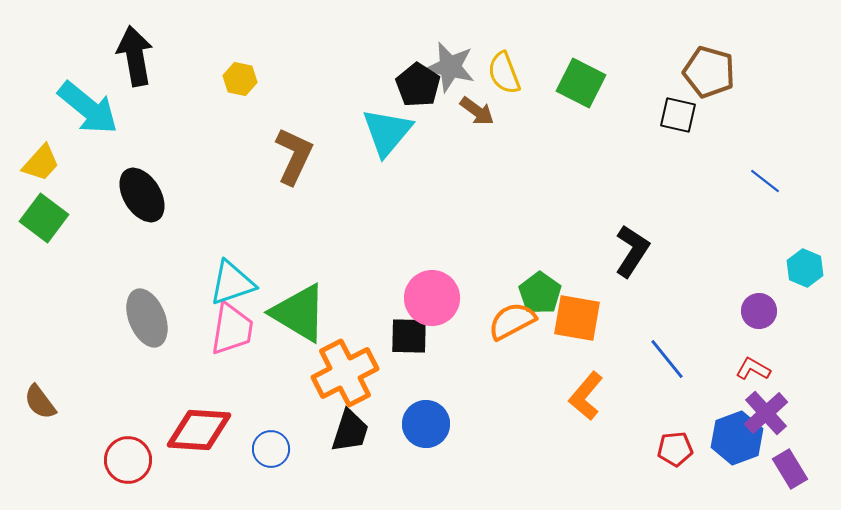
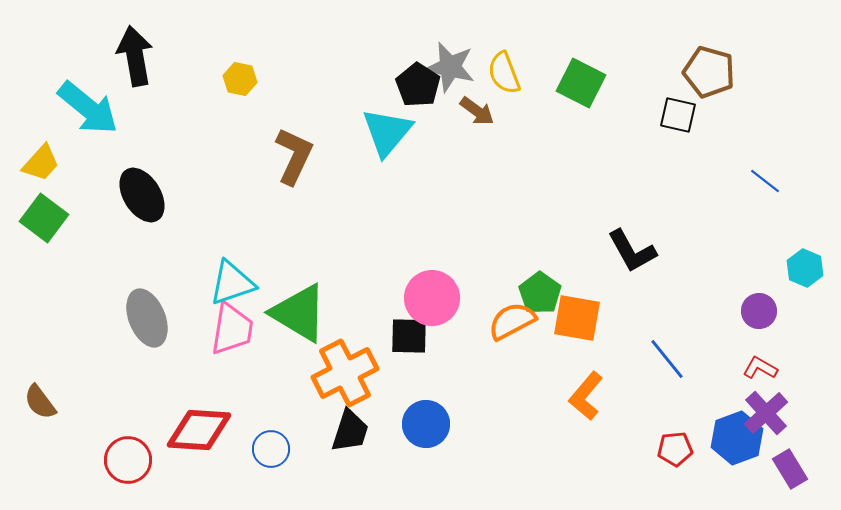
black L-shape at (632, 251): rotated 118 degrees clockwise
red L-shape at (753, 369): moved 7 px right, 1 px up
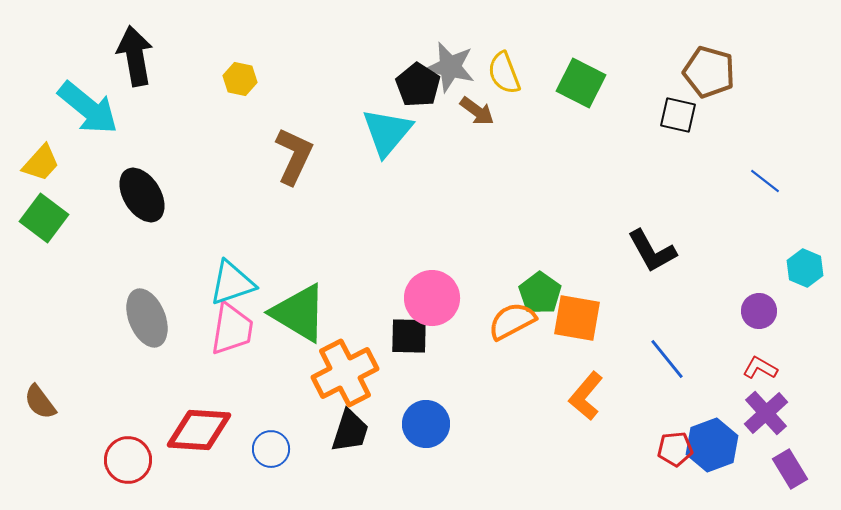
black L-shape at (632, 251): moved 20 px right
blue hexagon at (737, 438): moved 25 px left, 7 px down
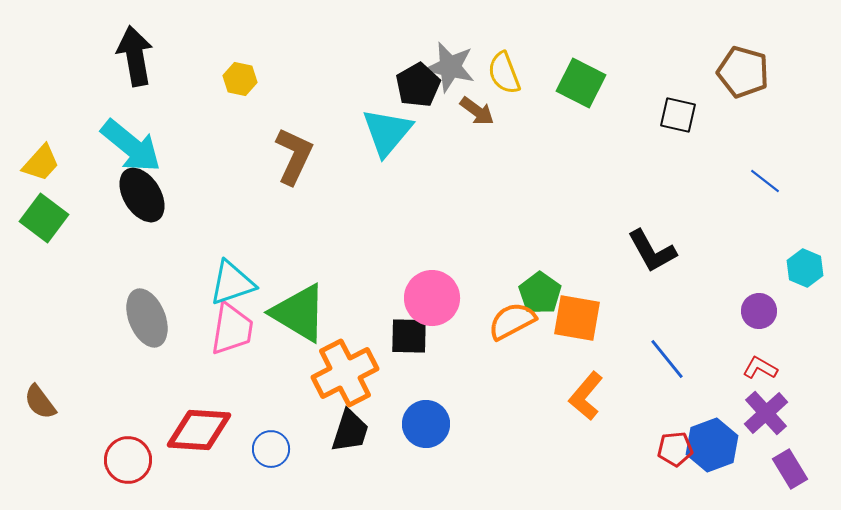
brown pentagon at (709, 72): moved 34 px right
black pentagon at (418, 85): rotated 9 degrees clockwise
cyan arrow at (88, 108): moved 43 px right, 38 px down
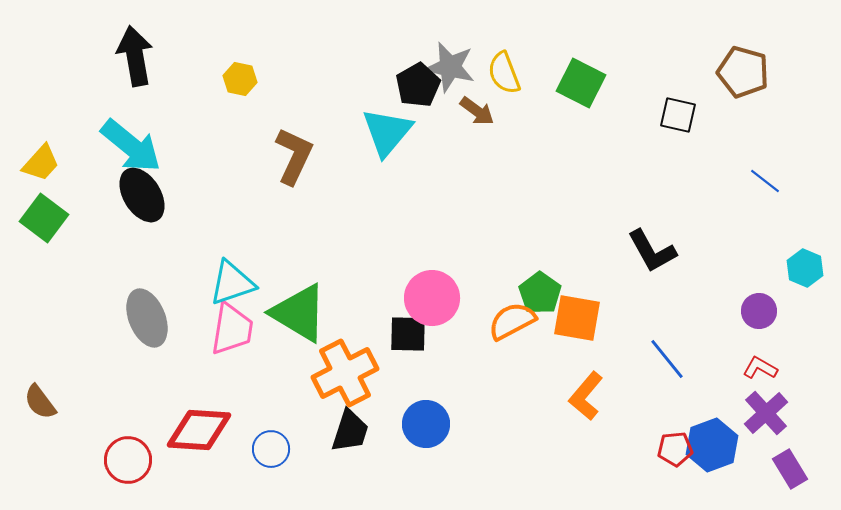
black square at (409, 336): moved 1 px left, 2 px up
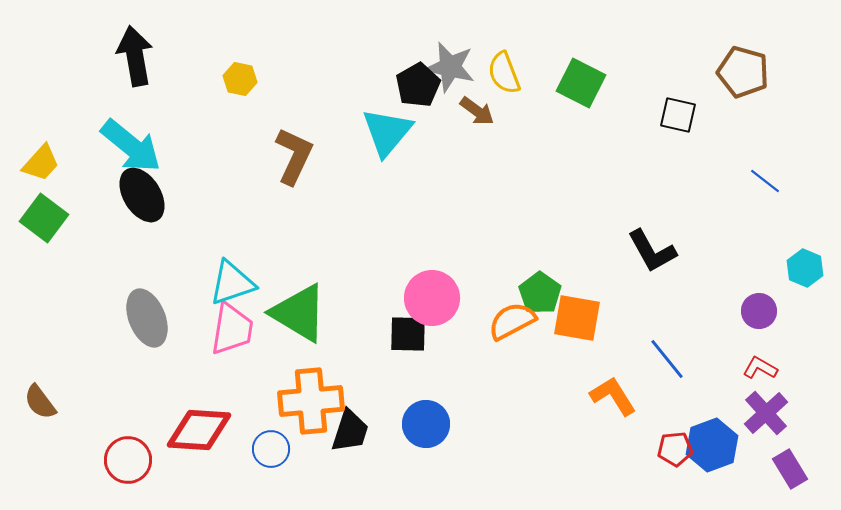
orange cross at (345, 373): moved 34 px left, 28 px down; rotated 22 degrees clockwise
orange L-shape at (586, 396): moved 27 px right; rotated 108 degrees clockwise
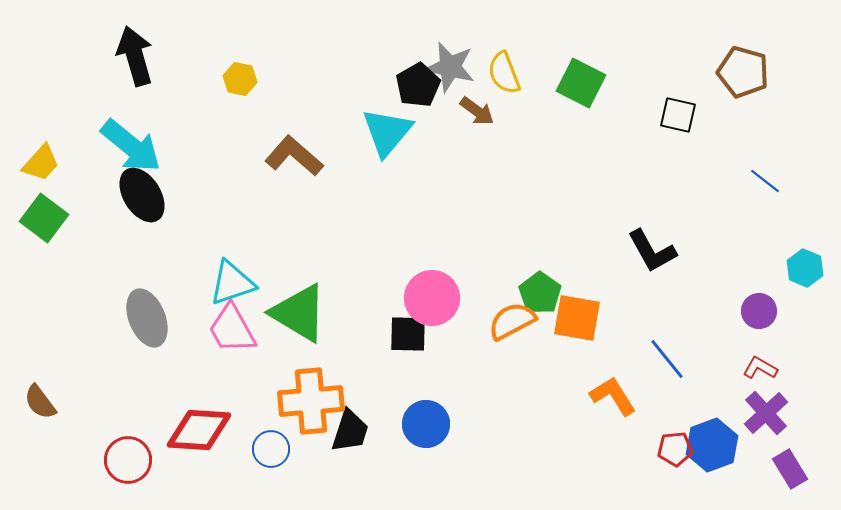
black arrow at (135, 56): rotated 6 degrees counterclockwise
brown L-shape at (294, 156): rotated 74 degrees counterclockwise
pink trapezoid at (232, 329): rotated 142 degrees clockwise
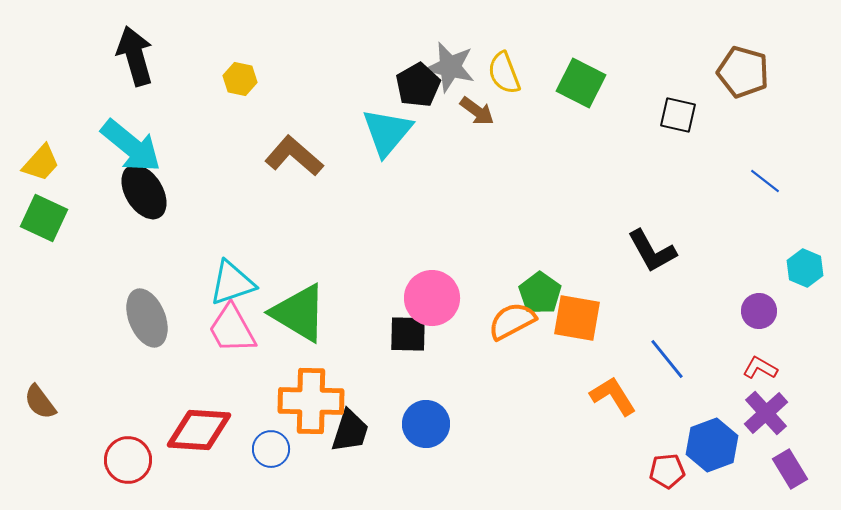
black ellipse at (142, 195): moved 2 px right, 3 px up
green square at (44, 218): rotated 12 degrees counterclockwise
orange cross at (311, 401): rotated 6 degrees clockwise
red pentagon at (675, 449): moved 8 px left, 22 px down
